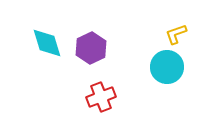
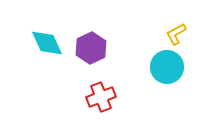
yellow L-shape: rotated 10 degrees counterclockwise
cyan diamond: rotated 8 degrees counterclockwise
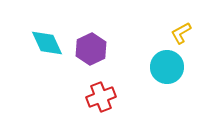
yellow L-shape: moved 5 px right, 1 px up
purple hexagon: moved 1 px down
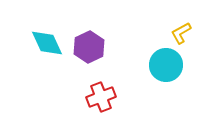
purple hexagon: moved 2 px left, 2 px up
cyan circle: moved 1 px left, 2 px up
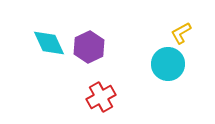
cyan diamond: moved 2 px right
cyan circle: moved 2 px right, 1 px up
red cross: rotated 8 degrees counterclockwise
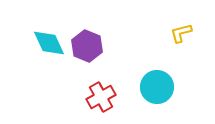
yellow L-shape: rotated 15 degrees clockwise
purple hexagon: moved 2 px left, 1 px up; rotated 12 degrees counterclockwise
cyan circle: moved 11 px left, 23 px down
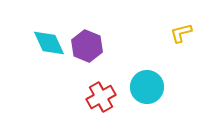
cyan circle: moved 10 px left
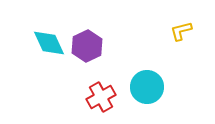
yellow L-shape: moved 2 px up
purple hexagon: rotated 12 degrees clockwise
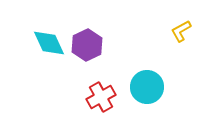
yellow L-shape: rotated 15 degrees counterclockwise
purple hexagon: moved 1 px up
